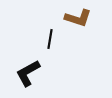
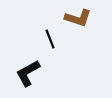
black line: rotated 30 degrees counterclockwise
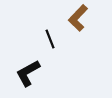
brown L-shape: rotated 116 degrees clockwise
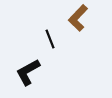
black L-shape: moved 1 px up
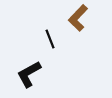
black L-shape: moved 1 px right, 2 px down
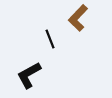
black L-shape: moved 1 px down
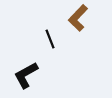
black L-shape: moved 3 px left
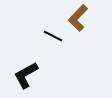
black line: moved 3 px right, 3 px up; rotated 42 degrees counterclockwise
